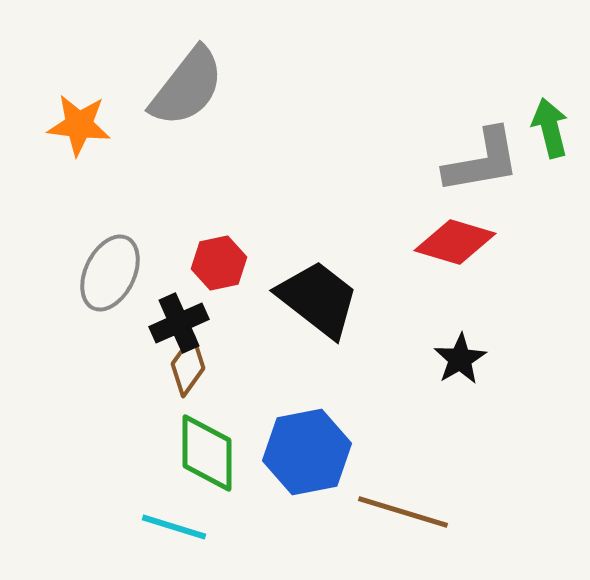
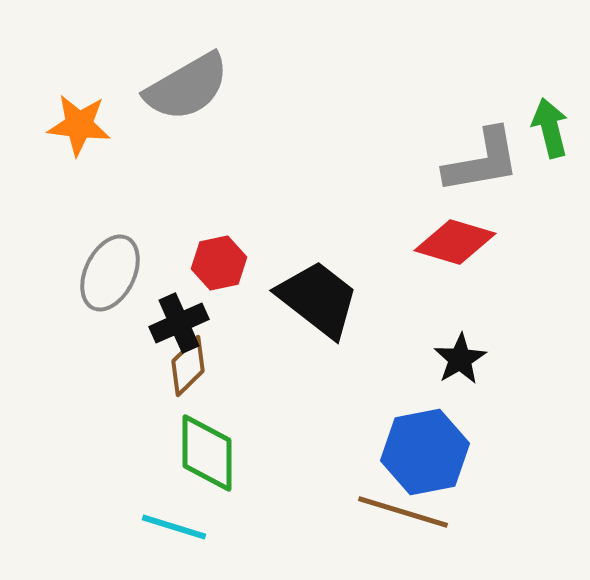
gray semicircle: rotated 22 degrees clockwise
brown diamond: rotated 10 degrees clockwise
blue hexagon: moved 118 px right
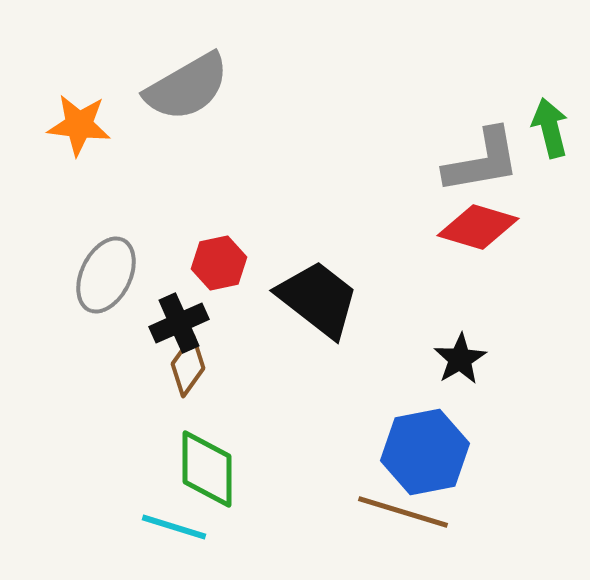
red diamond: moved 23 px right, 15 px up
gray ellipse: moved 4 px left, 2 px down
brown diamond: rotated 10 degrees counterclockwise
green diamond: moved 16 px down
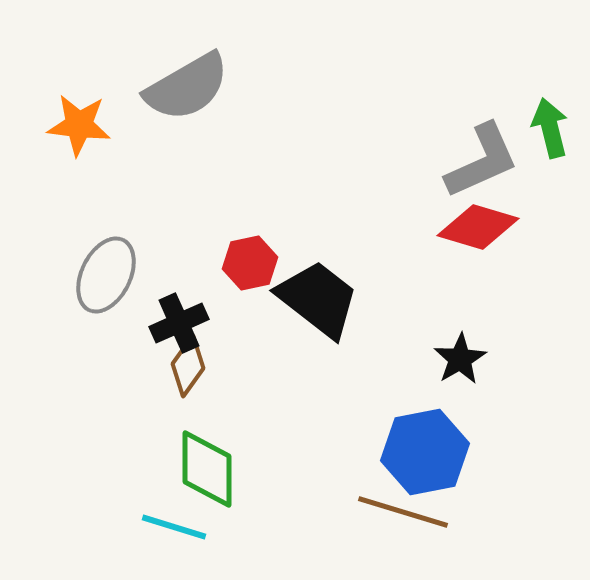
gray L-shape: rotated 14 degrees counterclockwise
red hexagon: moved 31 px right
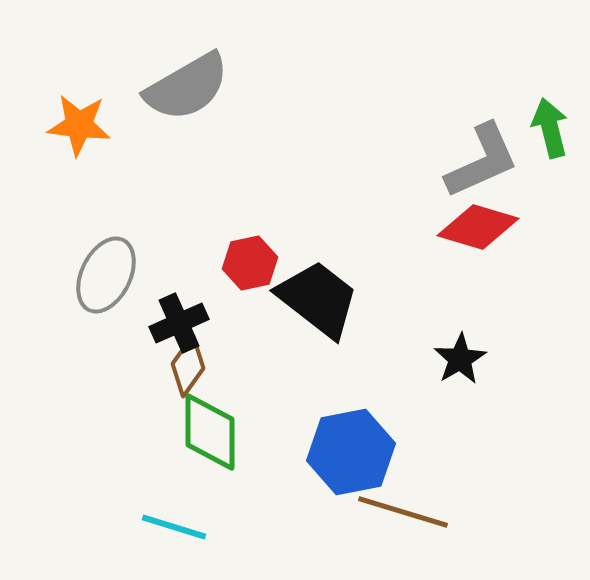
blue hexagon: moved 74 px left
green diamond: moved 3 px right, 37 px up
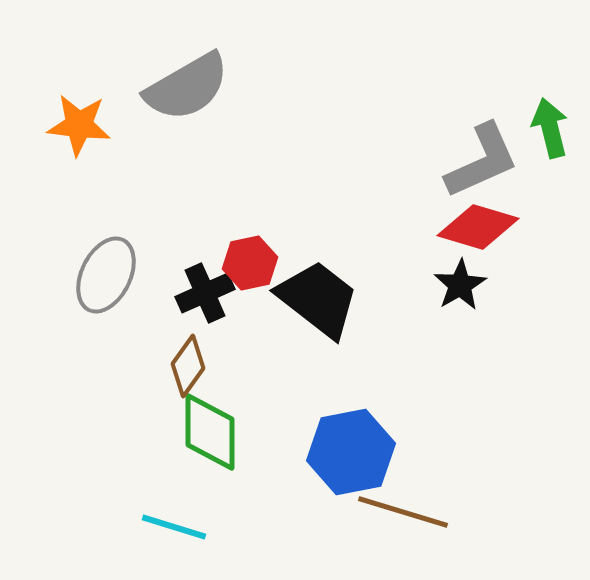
black cross: moved 26 px right, 30 px up
black star: moved 74 px up
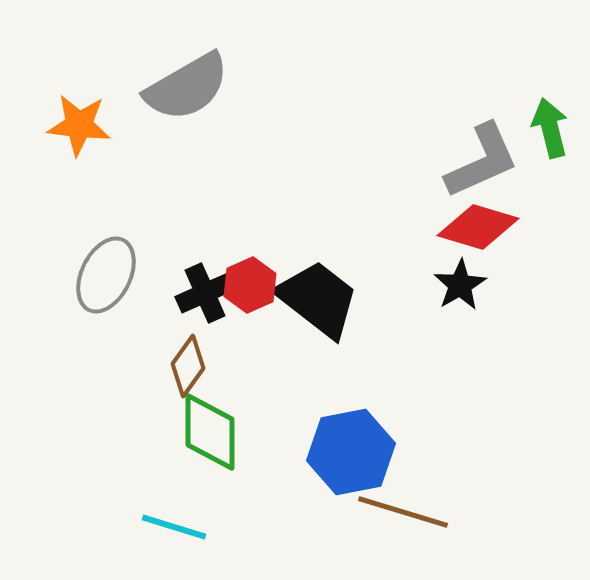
red hexagon: moved 22 px down; rotated 12 degrees counterclockwise
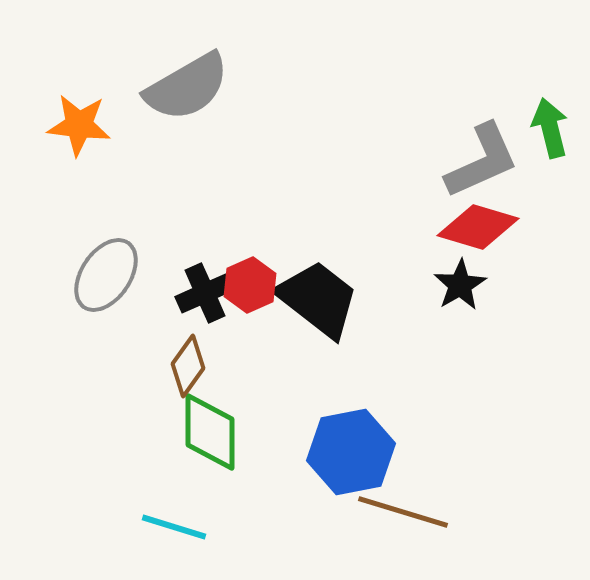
gray ellipse: rotated 8 degrees clockwise
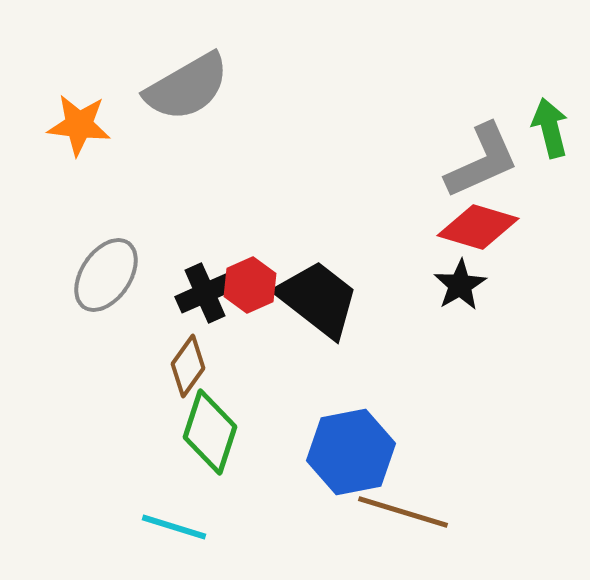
green diamond: rotated 18 degrees clockwise
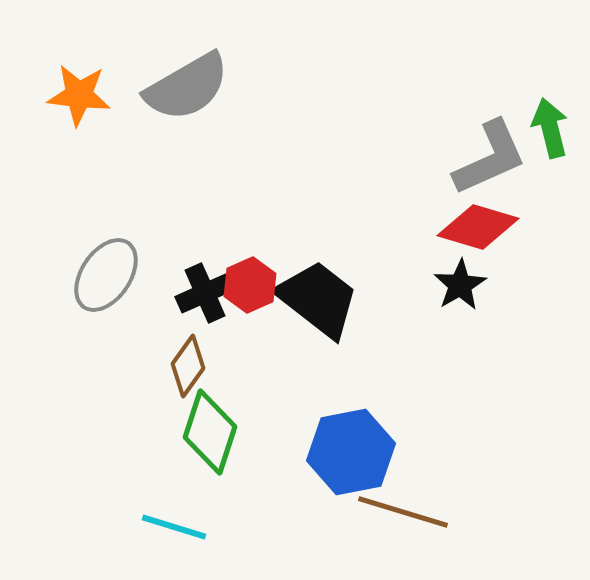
orange star: moved 30 px up
gray L-shape: moved 8 px right, 3 px up
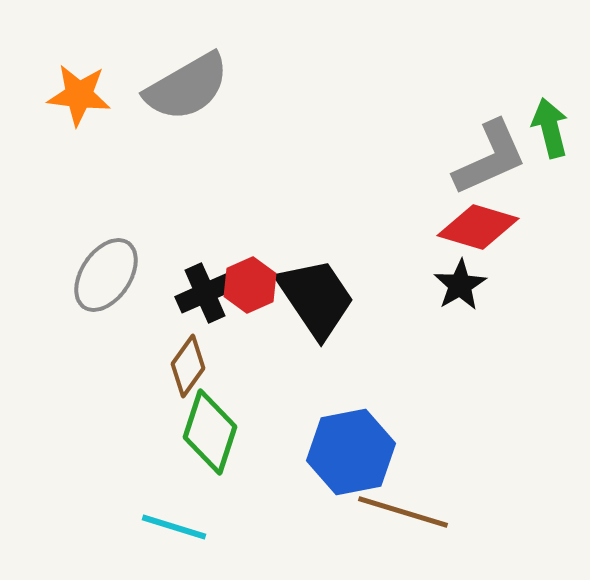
black trapezoid: moved 2 px left, 1 px up; rotated 18 degrees clockwise
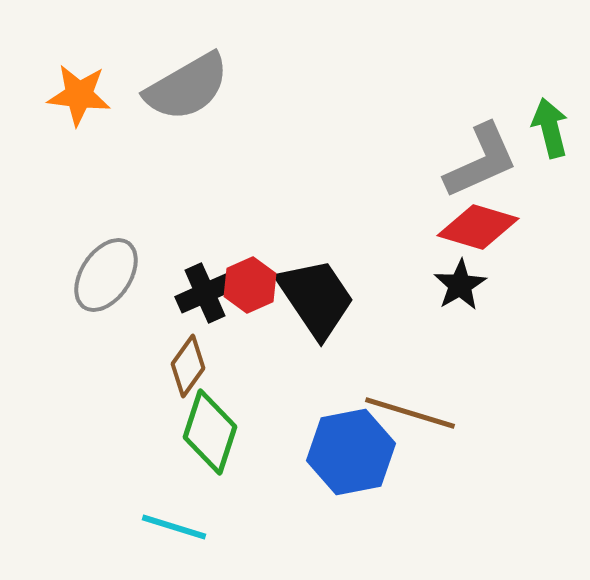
gray L-shape: moved 9 px left, 3 px down
brown line: moved 7 px right, 99 px up
